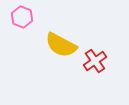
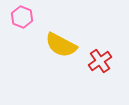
red cross: moved 5 px right
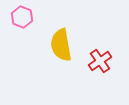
yellow semicircle: rotated 52 degrees clockwise
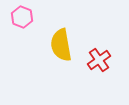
red cross: moved 1 px left, 1 px up
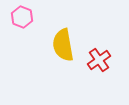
yellow semicircle: moved 2 px right
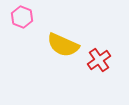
yellow semicircle: rotated 56 degrees counterclockwise
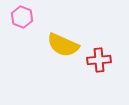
red cross: rotated 30 degrees clockwise
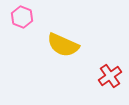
red cross: moved 11 px right, 16 px down; rotated 30 degrees counterclockwise
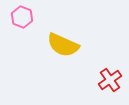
red cross: moved 4 px down
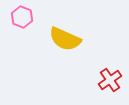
yellow semicircle: moved 2 px right, 6 px up
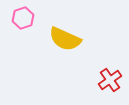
pink hexagon: moved 1 px right, 1 px down; rotated 20 degrees clockwise
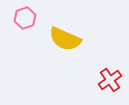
pink hexagon: moved 2 px right
